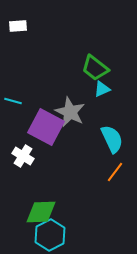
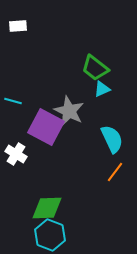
gray star: moved 1 px left, 1 px up
white cross: moved 7 px left, 2 px up
green diamond: moved 6 px right, 4 px up
cyan hexagon: rotated 12 degrees counterclockwise
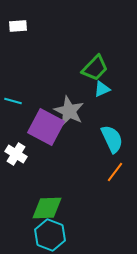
green trapezoid: rotated 84 degrees counterclockwise
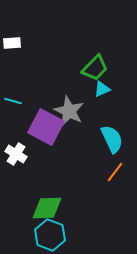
white rectangle: moved 6 px left, 17 px down
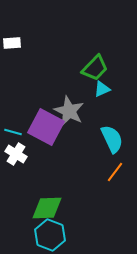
cyan line: moved 31 px down
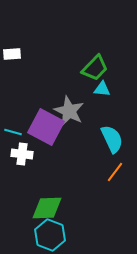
white rectangle: moved 11 px down
cyan triangle: rotated 30 degrees clockwise
white cross: moved 6 px right; rotated 25 degrees counterclockwise
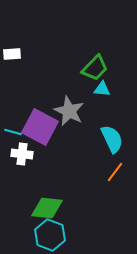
purple square: moved 6 px left
green diamond: rotated 8 degrees clockwise
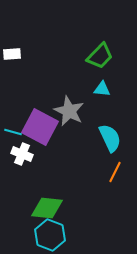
green trapezoid: moved 5 px right, 12 px up
cyan semicircle: moved 2 px left, 1 px up
white cross: rotated 15 degrees clockwise
orange line: rotated 10 degrees counterclockwise
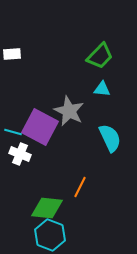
white cross: moved 2 px left
orange line: moved 35 px left, 15 px down
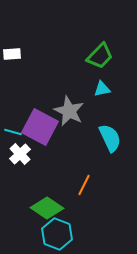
cyan triangle: rotated 18 degrees counterclockwise
white cross: rotated 25 degrees clockwise
orange line: moved 4 px right, 2 px up
green diamond: rotated 28 degrees clockwise
cyan hexagon: moved 7 px right, 1 px up
